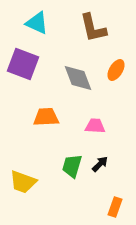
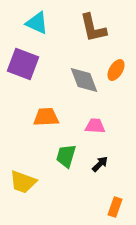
gray diamond: moved 6 px right, 2 px down
green trapezoid: moved 6 px left, 10 px up
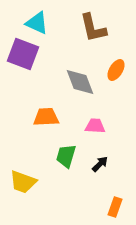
purple square: moved 10 px up
gray diamond: moved 4 px left, 2 px down
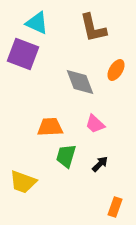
orange trapezoid: moved 4 px right, 10 px down
pink trapezoid: moved 2 px up; rotated 140 degrees counterclockwise
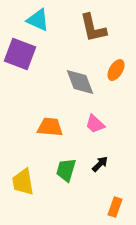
cyan triangle: moved 1 px right, 3 px up
purple square: moved 3 px left
orange trapezoid: rotated 8 degrees clockwise
green trapezoid: moved 14 px down
yellow trapezoid: rotated 60 degrees clockwise
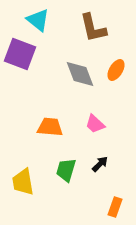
cyan triangle: rotated 15 degrees clockwise
gray diamond: moved 8 px up
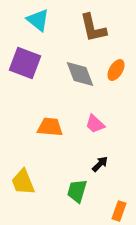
purple square: moved 5 px right, 9 px down
green trapezoid: moved 11 px right, 21 px down
yellow trapezoid: rotated 12 degrees counterclockwise
orange rectangle: moved 4 px right, 4 px down
